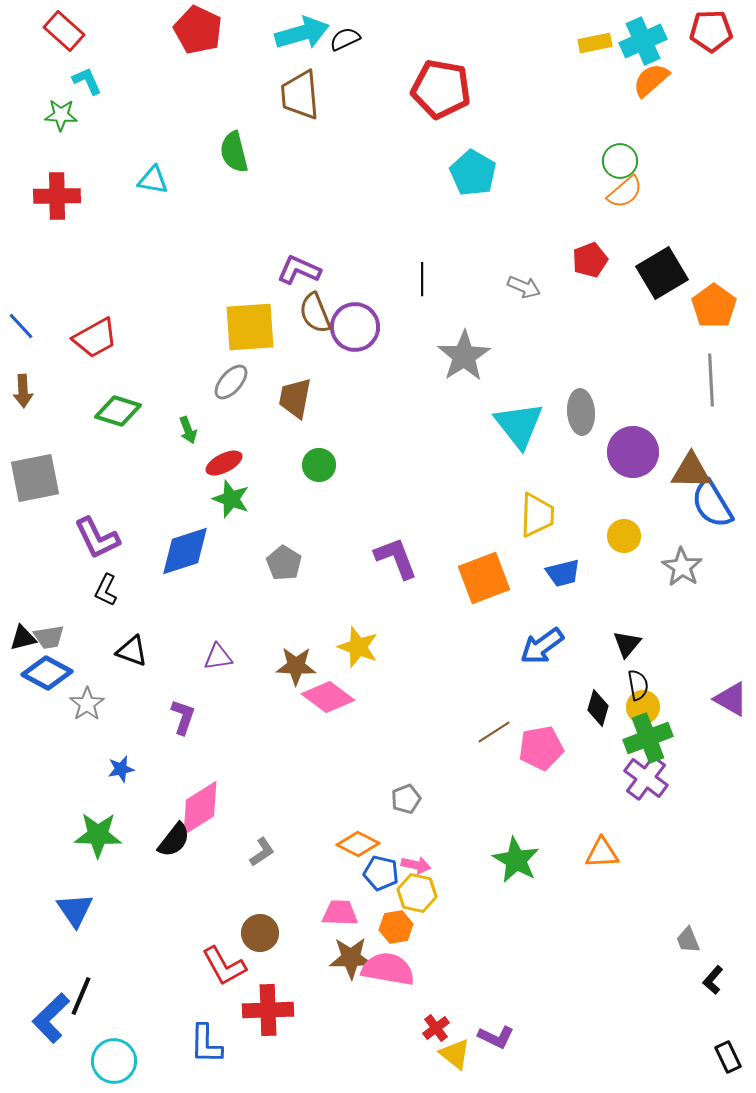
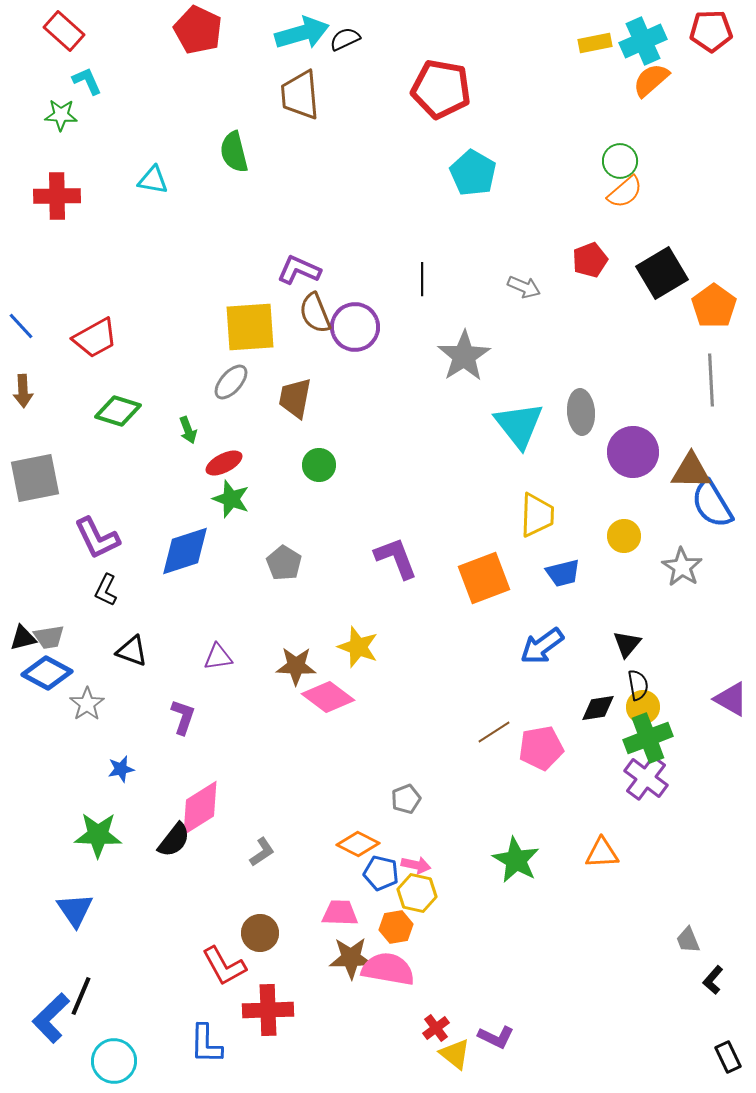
black diamond at (598, 708): rotated 66 degrees clockwise
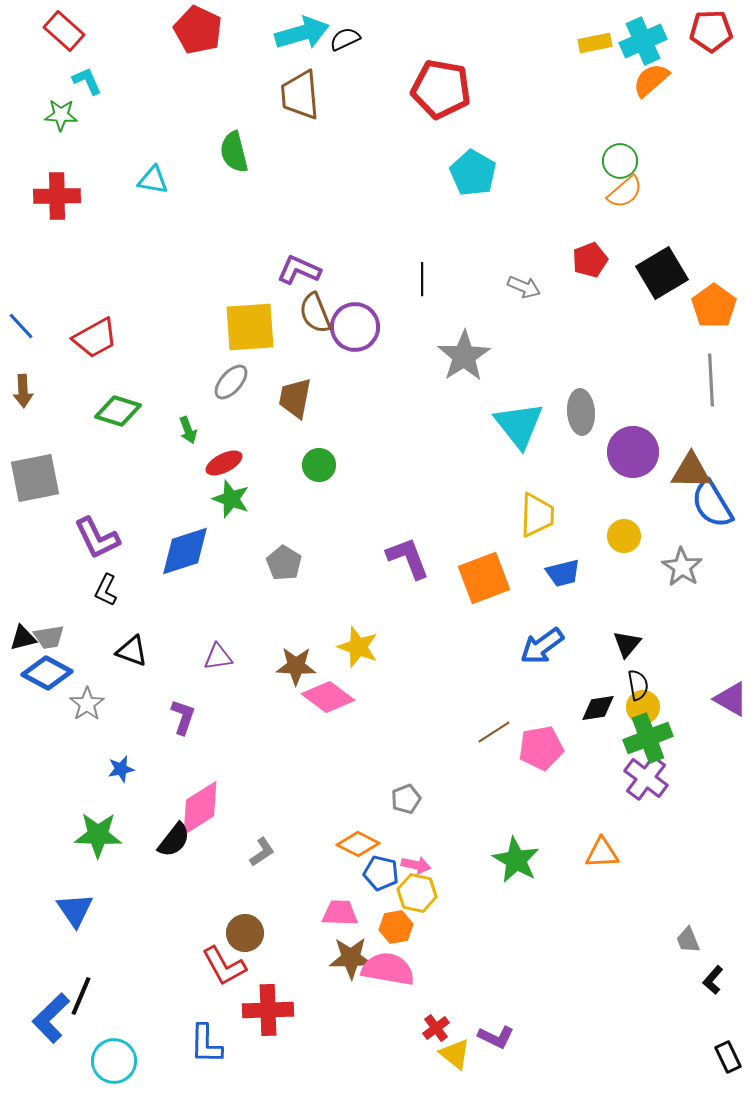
purple L-shape at (396, 558): moved 12 px right
brown circle at (260, 933): moved 15 px left
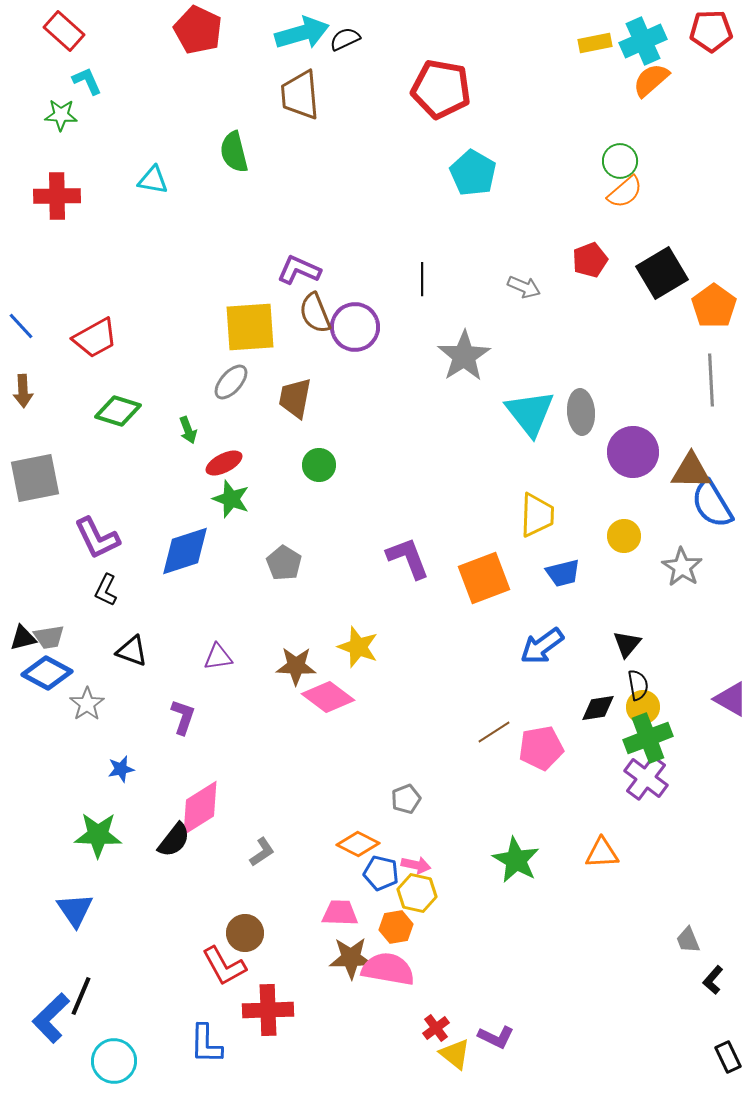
cyan triangle at (519, 425): moved 11 px right, 12 px up
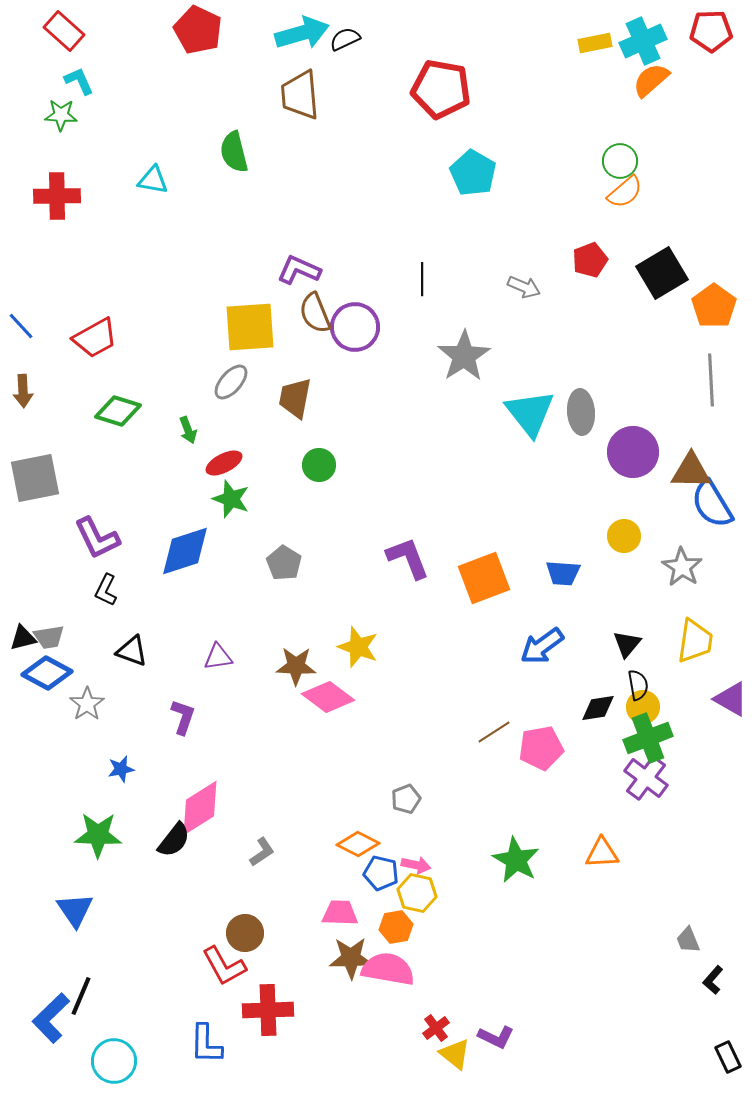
cyan L-shape at (87, 81): moved 8 px left
yellow trapezoid at (537, 515): moved 158 px right, 126 px down; rotated 6 degrees clockwise
blue trapezoid at (563, 573): rotated 18 degrees clockwise
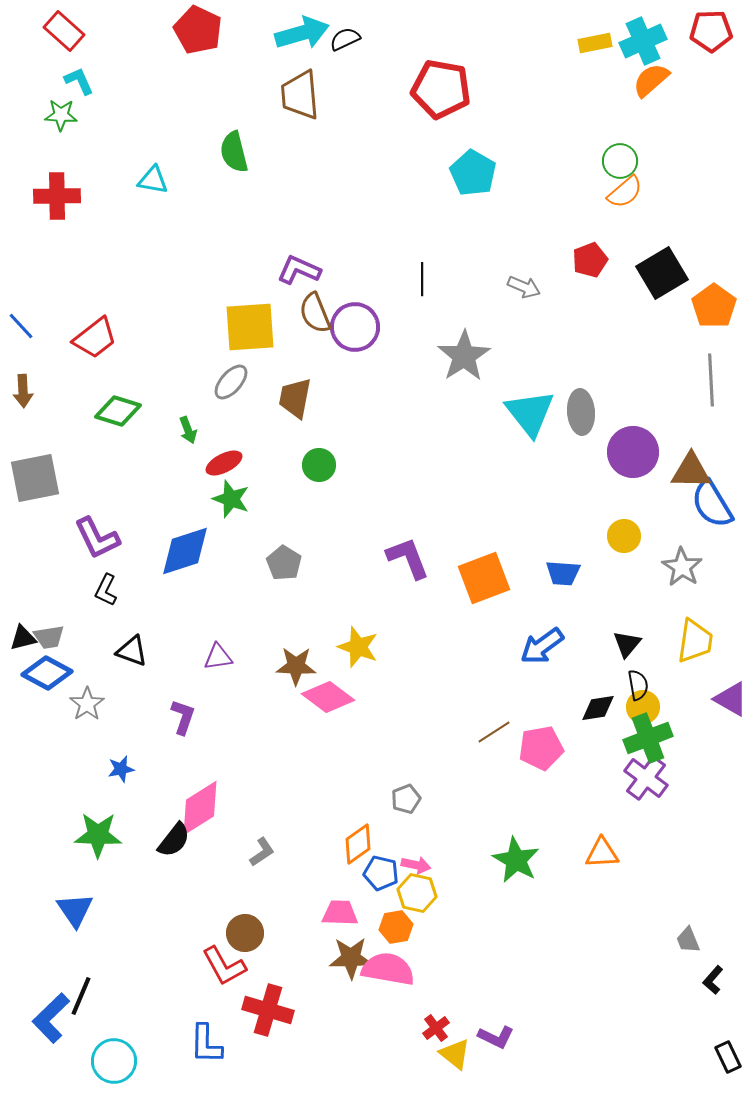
red trapezoid at (95, 338): rotated 9 degrees counterclockwise
orange diamond at (358, 844): rotated 63 degrees counterclockwise
red cross at (268, 1010): rotated 18 degrees clockwise
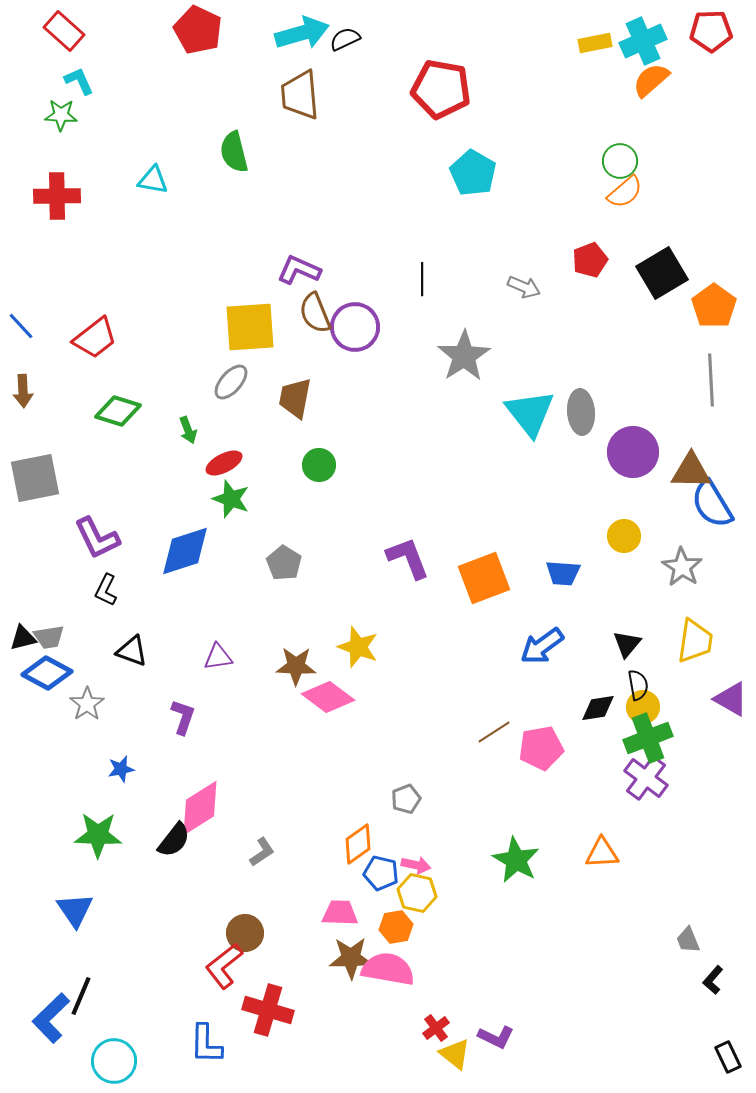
red L-shape at (224, 966): rotated 81 degrees clockwise
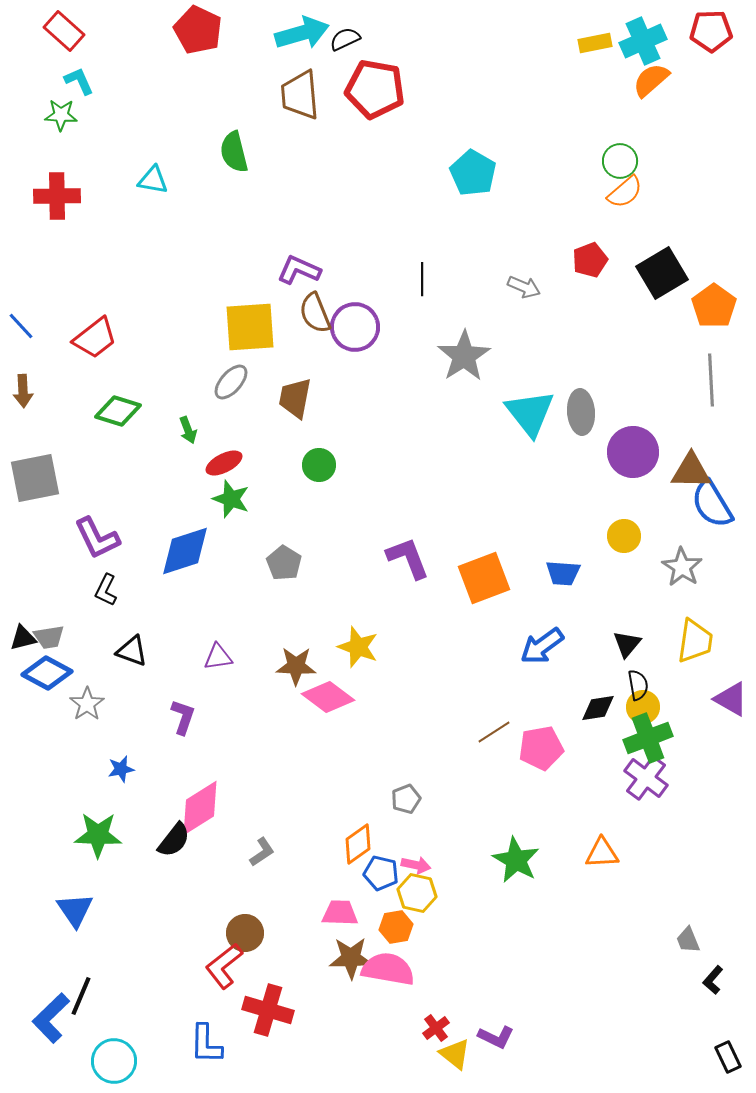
red pentagon at (441, 89): moved 66 px left
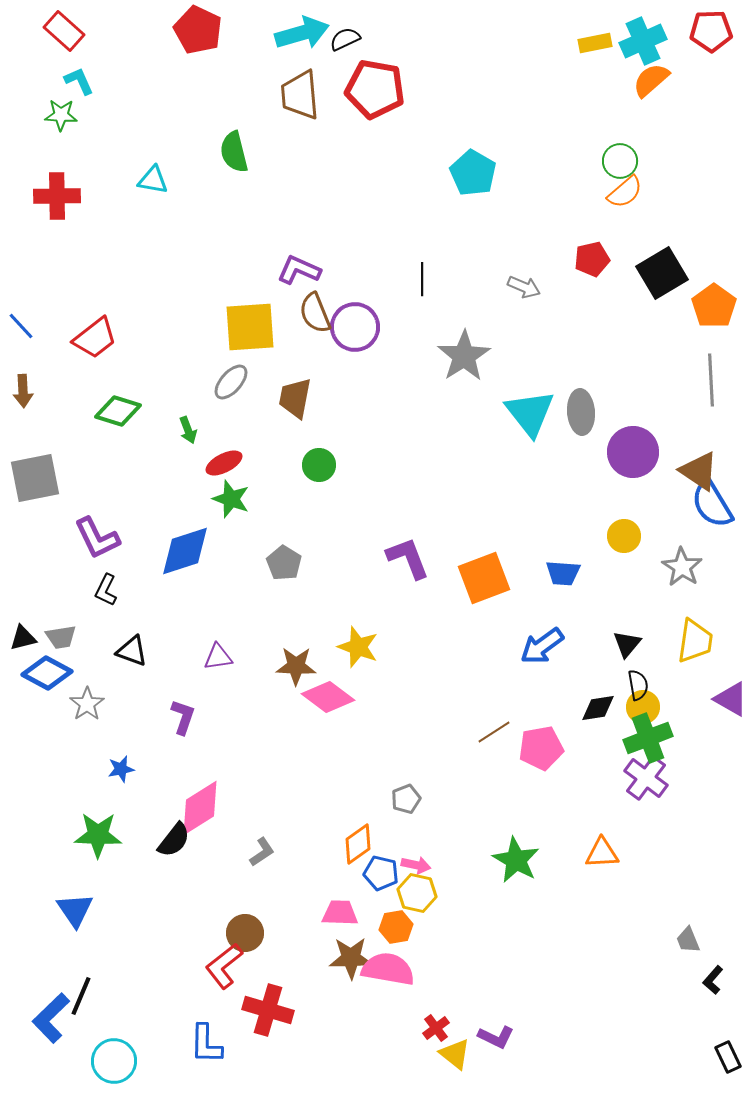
red pentagon at (590, 260): moved 2 px right, 1 px up; rotated 8 degrees clockwise
brown triangle at (691, 471): moved 8 px right; rotated 33 degrees clockwise
gray trapezoid at (49, 637): moved 12 px right
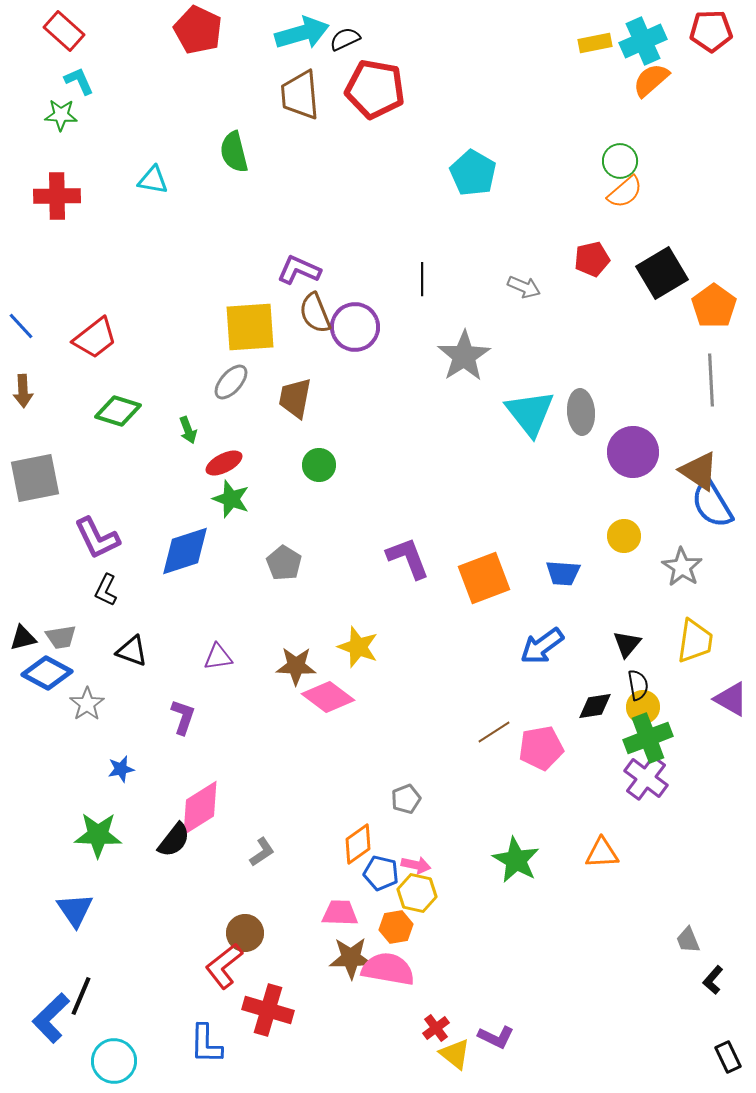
black diamond at (598, 708): moved 3 px left, 2 px up
